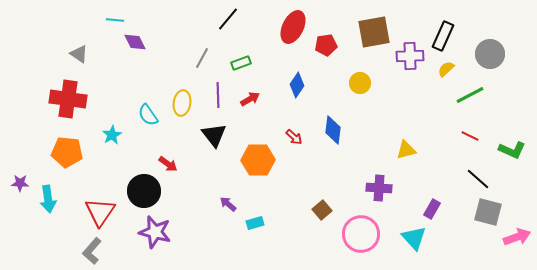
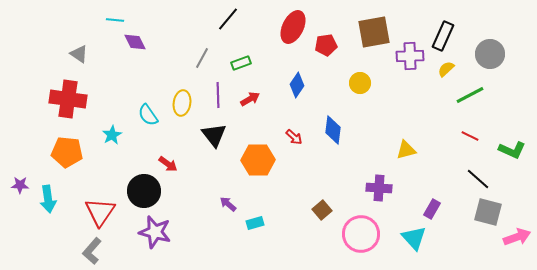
purple star at (20, 183): moved 2 px down
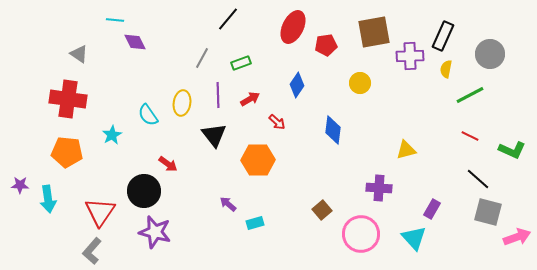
yellow semicircle at (446, 69): rotated 36 degrees counterclockwise
red arrow at (294, 137): moved 17 px left, 15 px up
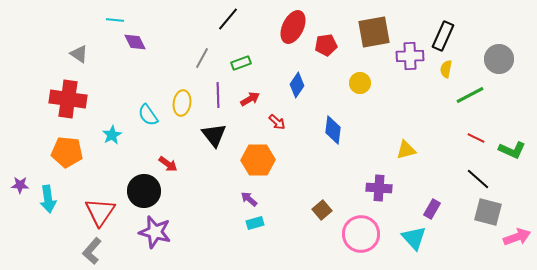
gray circle at (490, 54): moved 9 px right, 5 px down
red line at (470, 136): moved 6 px right, 2 px down
purple arrow at (228, 204): moved 21 px right, 5 px up
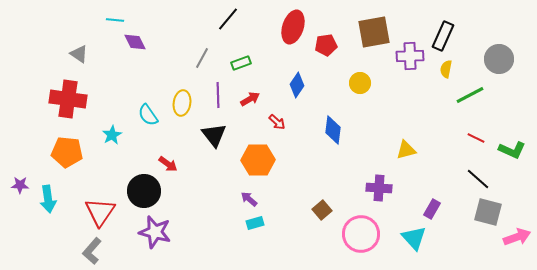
red ellipse at (293, 27): rotated 8 degrees counterclockwise
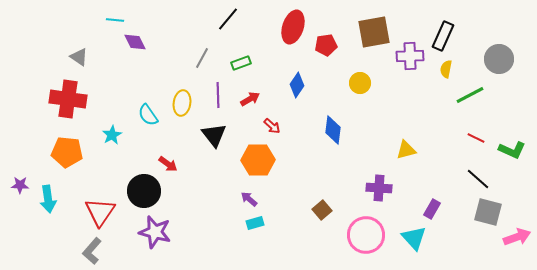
gray triangle at (79, 54): moved 3 px down
red arrow at (277, 122): moved 5 px left, 4 px down
pink circle at (361, 234): moved 5 px right, 1 px down
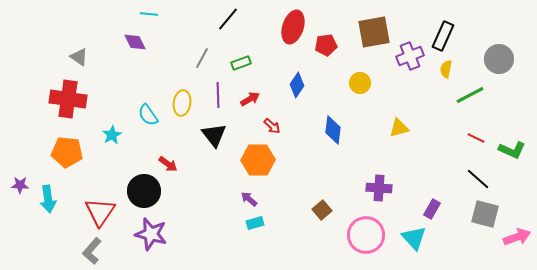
cyan line at (115, 20): moved 34 px right, 6 px up
purple cross at (410, 56): rotated 20 degrees counterclockwise
yellow triangle at (406, 150): moved 7 px left, 22 px up
gray square at (488, 212): moved 3 px left, 2 px down
purple star at (155, 232): moved 4 px left, 2 px down
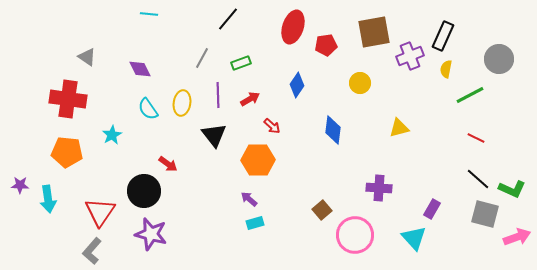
purple diamond at (135, 42): moved 5 px right, 27 px down
gray triangle at (79, 57): moved 8 px right
cyan semicircle at (148, 115): moved 6 px up
green L-shape at (512, 150): moved 39 px down
pink circle at (366, 235): moved 11 px left
